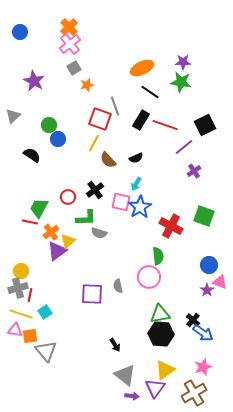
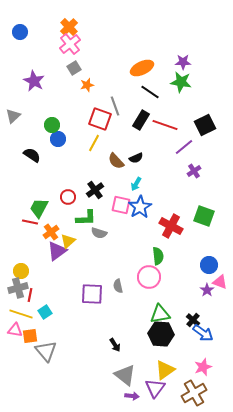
green circle at (49, 125): moved 3 px right
brown semicircle at (108, 160): moved 8 px right, 1 px down
pink square at (121, 202): moved 3 px down
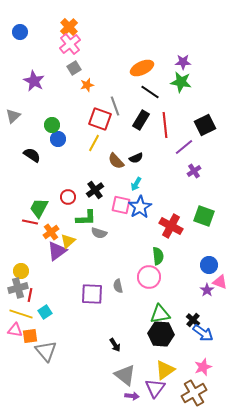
red line at (165, 125): rotated 65 degrees clockwise
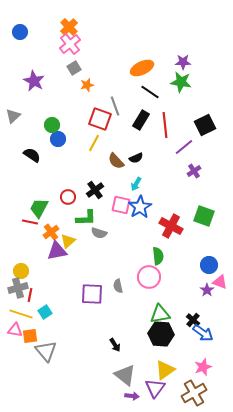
purple triangle at (57, 251): rotated 25 degrees clockwise
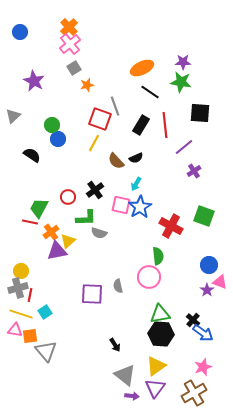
black rectangle at (141, 120): moved 5 px down
black square at (205, 125): moved 5 px left, 12 px up; rotated 30 degrees clockwise
yellow triangle at (165, 370): moved 9 px left, 4 px up
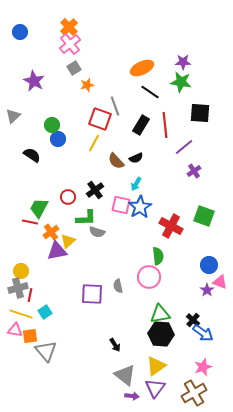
gray semicircle at (99, 233): moved 2 px left, 1 px up
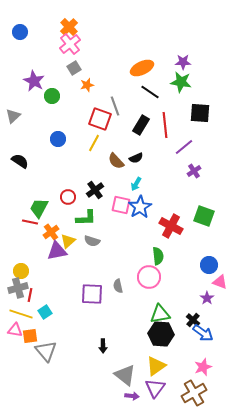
green circle at (52, 125): moved 29 px up
black semicircle at (32, 155): moved 12 px left, 6 px down
gray semicircle at (97, 232): moved 5 px left, 9 px down
purple star at (207, 290): moved 8 px down
black arrow at (115, 345): moved 12 px left, 1 px down; rotated 32 degrees clockwise
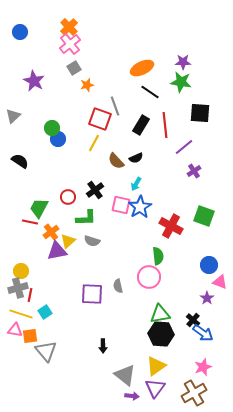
green circle at (52, 96): moved 32 px down
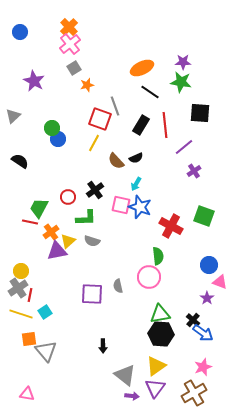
blue star at (140, 207): rotated 20 degrees counterclockwise
gray cross at (18, 288): rotated 18 degrees counterclockwise
pink triangle at (15, 330): moved 12 px right, 64 px down
orange square at (30, 336): moved 1 px left, 3 px down
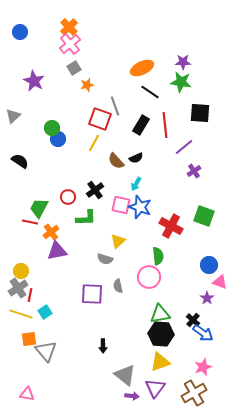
yellow triangle at (68, 241): moved 50 px right
gray semicircle at (92, 241): moved 13 px right, 18 px down
yellow triangle at (156, 366): moved 4 px right, 4 px up; rotated 15 degrees clockwise
